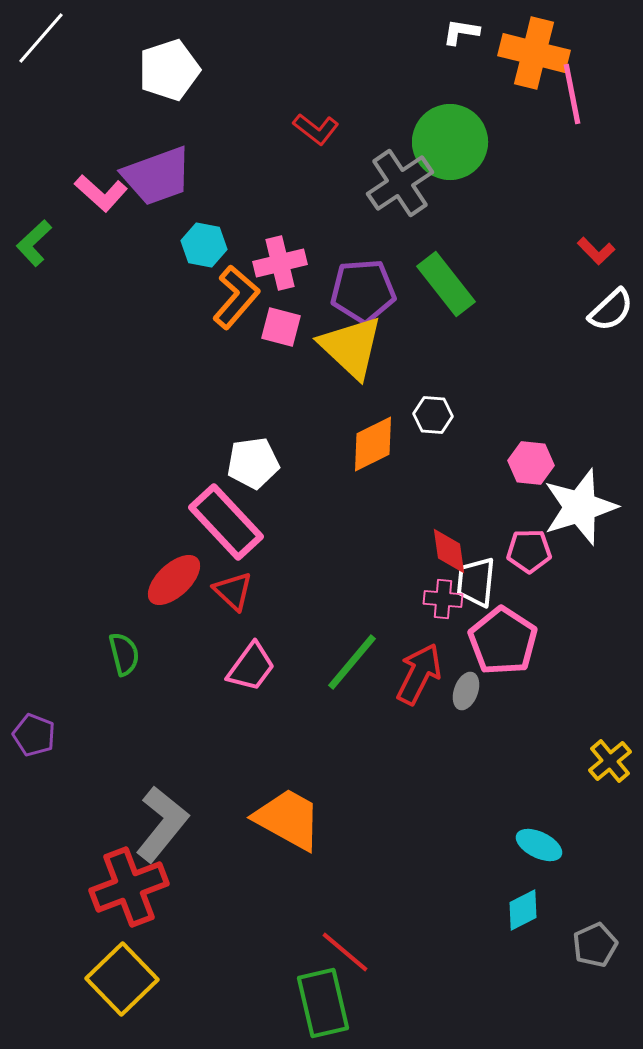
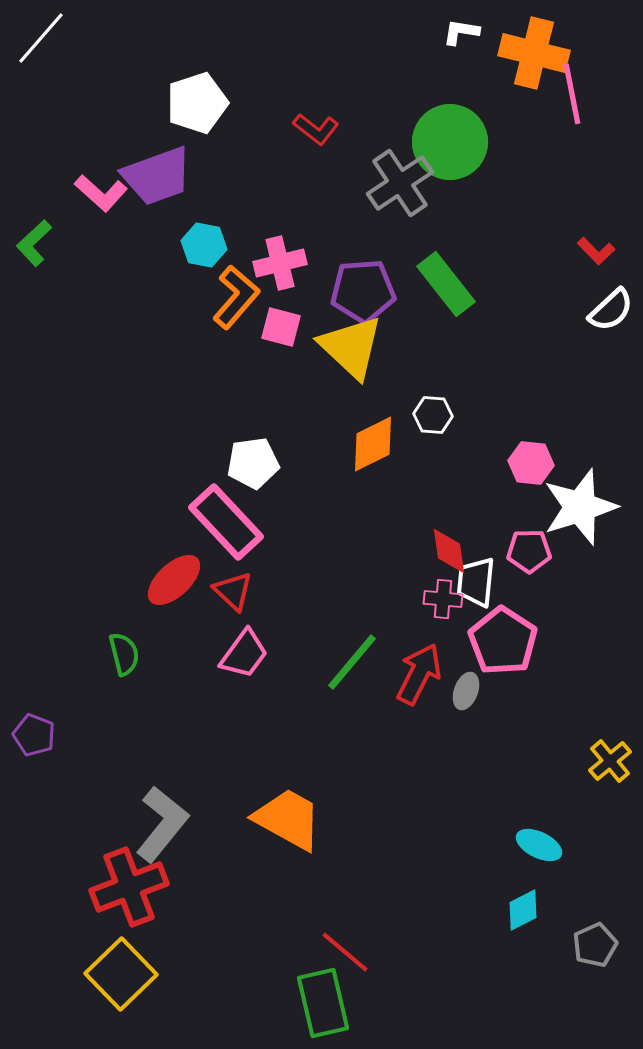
white pentagon at (169, 70): moved 28 px right, 33 px down
pink trapezoid at (251, 667): moved 7 px left, 13 px up
yellow square at (122, 979): moved 1 px left, 5 px up
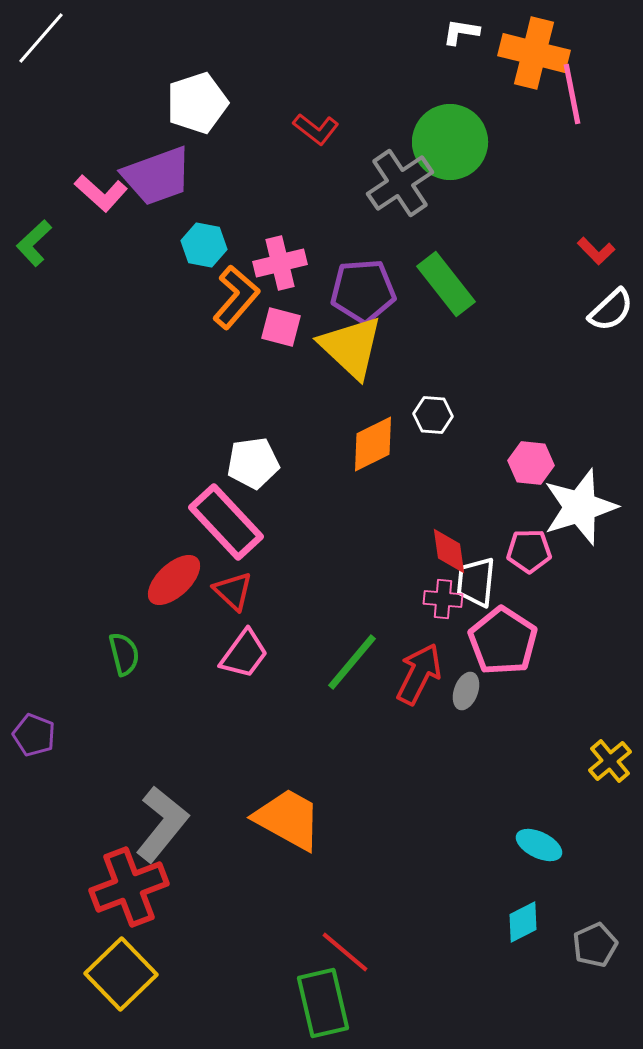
cyan diamond at (523, 910): moved 12 px down
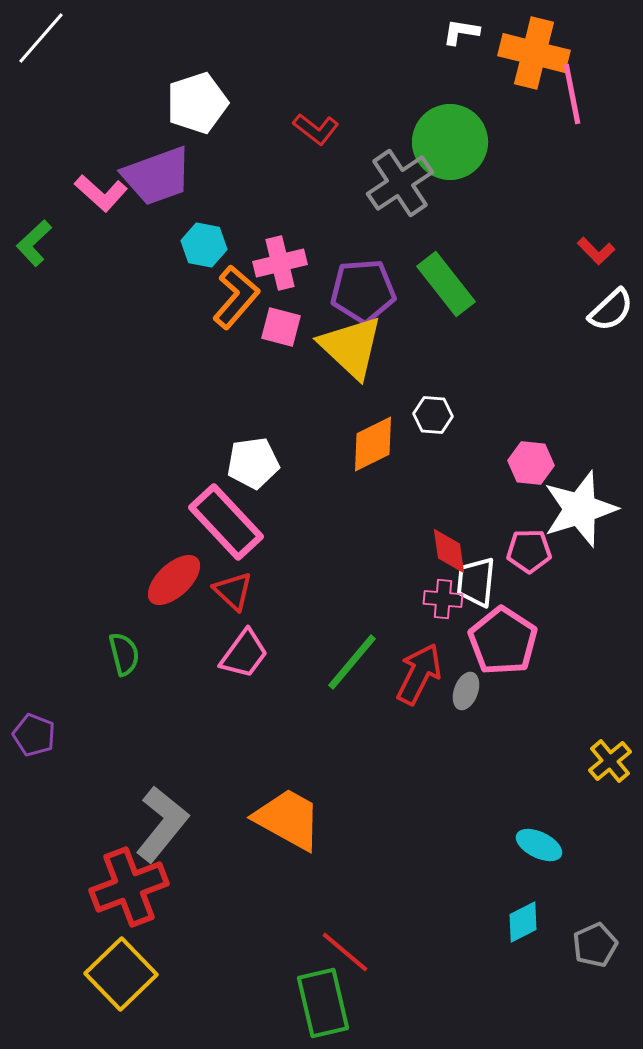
white star at (580, 507): moved 2 px down
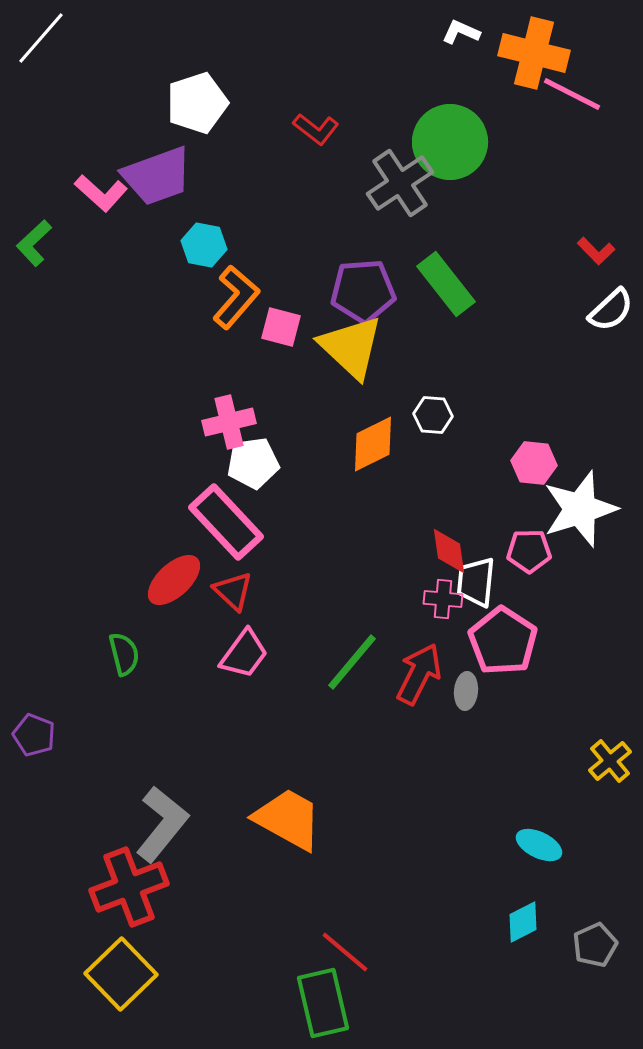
white L-shape at (461, 32): rotated 15 degrees clockwise
pink line at (572, 94): rotated 52 degrees counterclockwise
pink cross at (280, 263): moved 51 px left, 159 px down
pink hexagon at (531, 463): moved 3 px right
gray ellipse at (466, 691): rotated 15 degrees counterclockwise
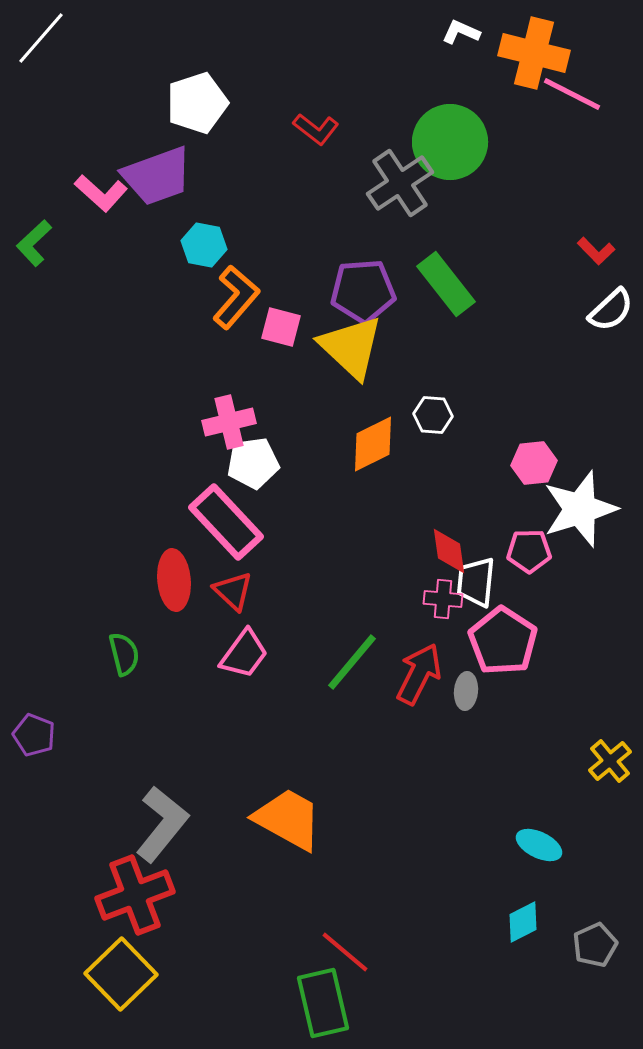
pink hexagon at (534, 463): rotated 12 degrees counterclockwise
red ellipse at (174, 580): rotated 52 degrees counterclockwise
red cross at (129, 887): moved 6 px right, 8 px down
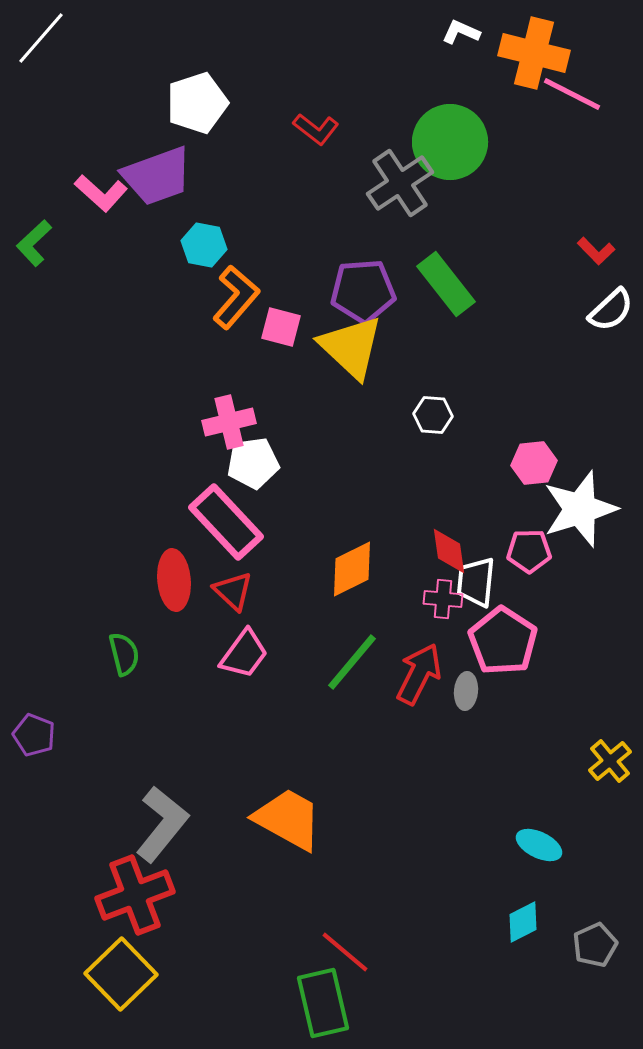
orange diamond at (373, 444): moved 21 px left, 125 px down
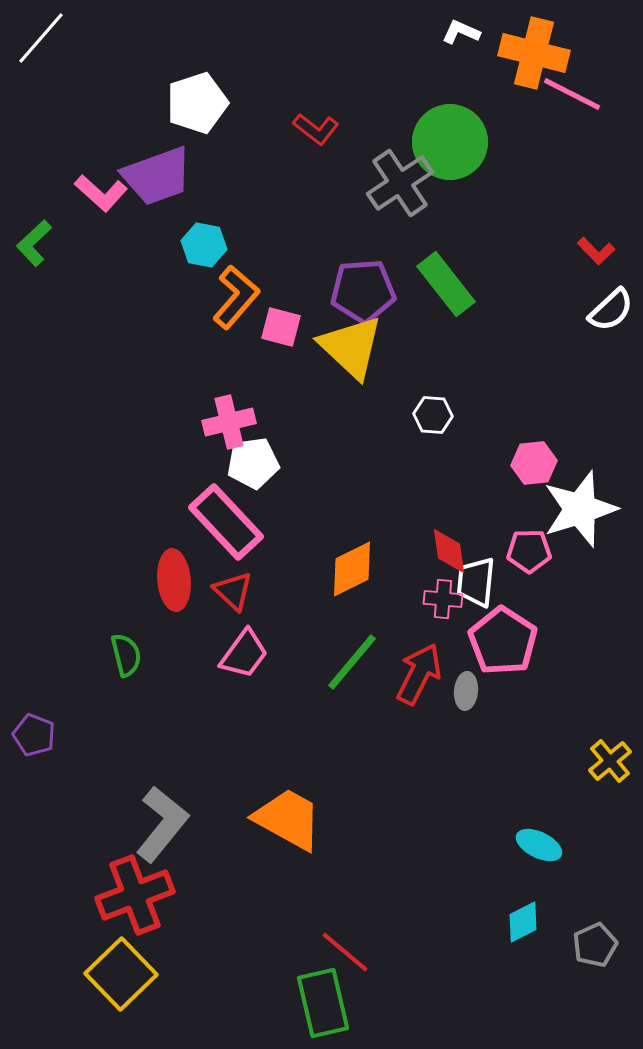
green semicircle at (124, 654): moved 2 px right, 1 px down
